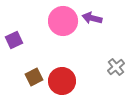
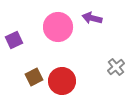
pink circle: moved 5 px left, 6 px down
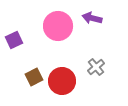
pink circle: moved 1 px up
gray cross: moved 20 px left
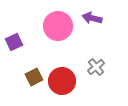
purple square: moved 2 px down
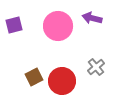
purple square: moved 17 px up; rotated 12 degrees clockwise
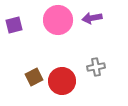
purple arrow: rotated 24 degrees counterclockwise
pink circle: moved 6 px up
gray cross: rotated 30 degrees clockwise
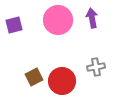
purple arrow: rotated 90 degrees clockwise
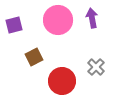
gray cross: rotated 36 degrees counterclockwise
brown square: moved 20 px up
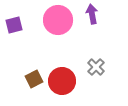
purple arrow: moved 4 px up
brown square: moved 22 px down
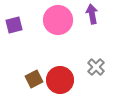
red circle: moved 2 px left, 1 px up
